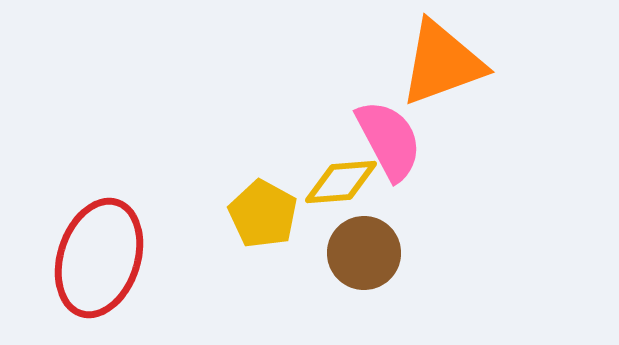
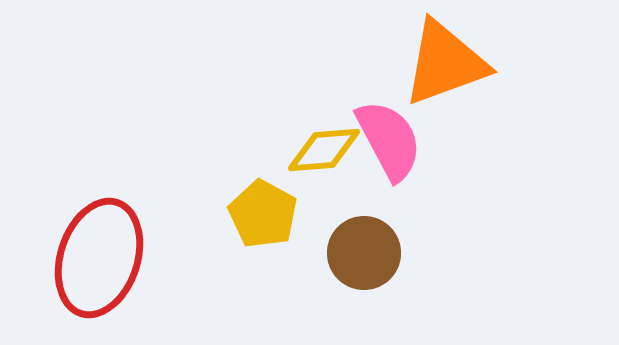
orange triangle: moved 3 px right
yellow diamond: moved 17 px left, 32 px up
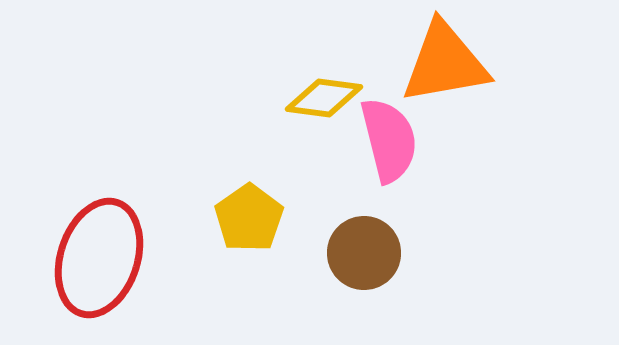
orange triangle: rotated 10 degrees clockwise
pink semicircle: rotated 14 degrees clockwise
yellow diamond: moved 52 px up; rotated 12 degrees clockwise
yellow pentagon: moved 14 px left, 4 px down; rotated 8 degrees clockwise
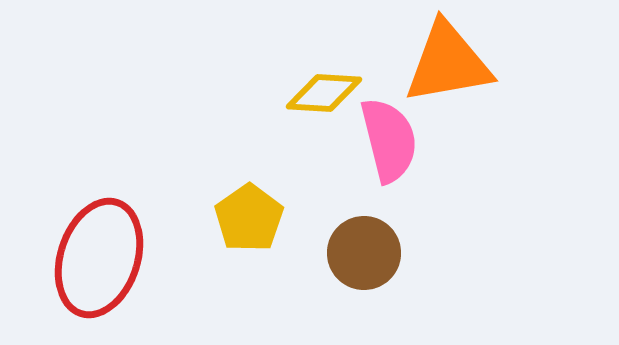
orange triangle: moved 3 px right
yellow diamond: moved 5 px up; rotated 4 degrees counterclockwise
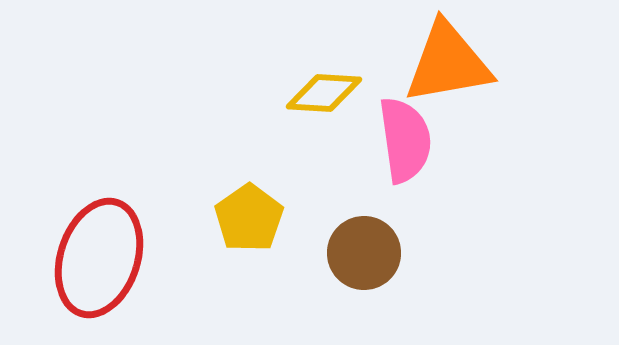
pink semicircle: moved 16 px right; rotated 6 degrees clockwise
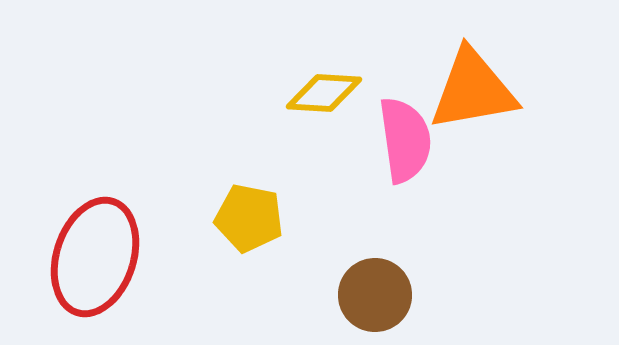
orange triangle: moved 25 px right, 27 px down
yellow pentagon: rotated 26 degrees counterclockwise
brown circle: moved 11 px right, 42 px down
red ellipse: moved 4 px left, 1 px up
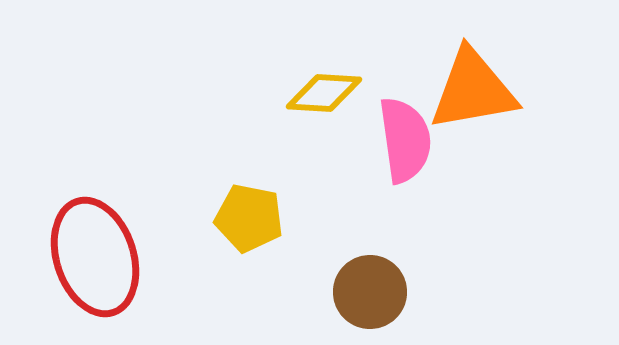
red ellipse: rotated 36 degrees counterclockwise
brown circle: moved 5 px left, 3 px up
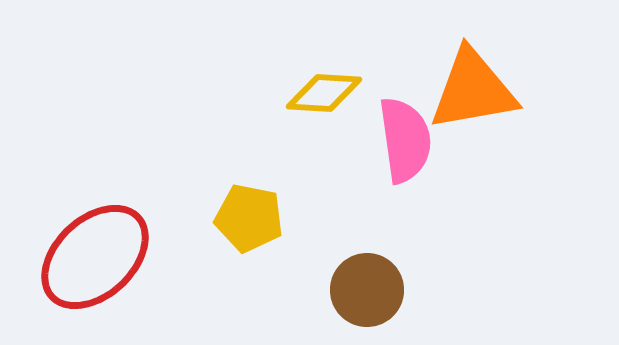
red ellipse: rotated 65 degrees clockwise
brown circle: moved 3 px left, 2 px up
